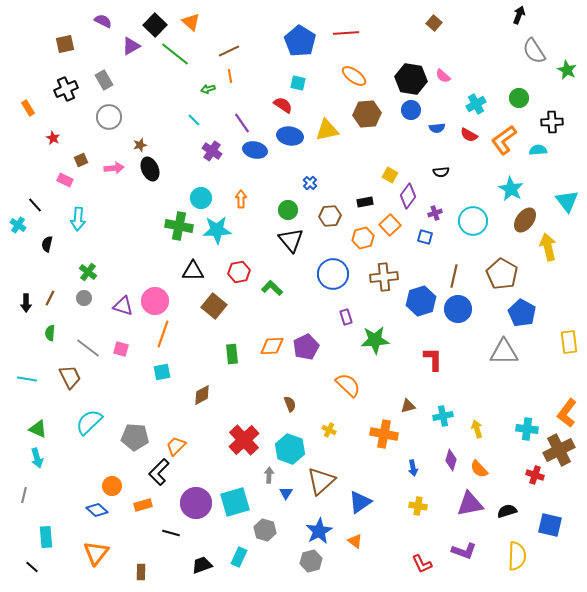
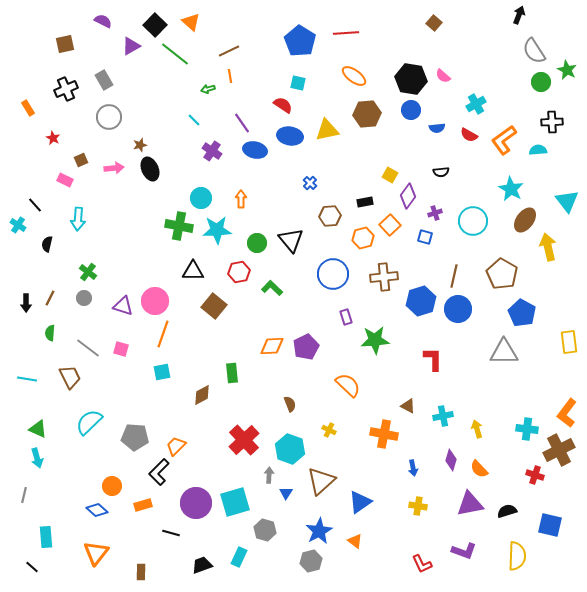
green circle at (519, 98): moved 22 px right, 16 px up
green circle at (288, 210): moved 31 px left, 33 px down
green rectangle at (232, 354): moved 19 px down
brown triangle at (408, 406): rotated 42 degrees clockwise
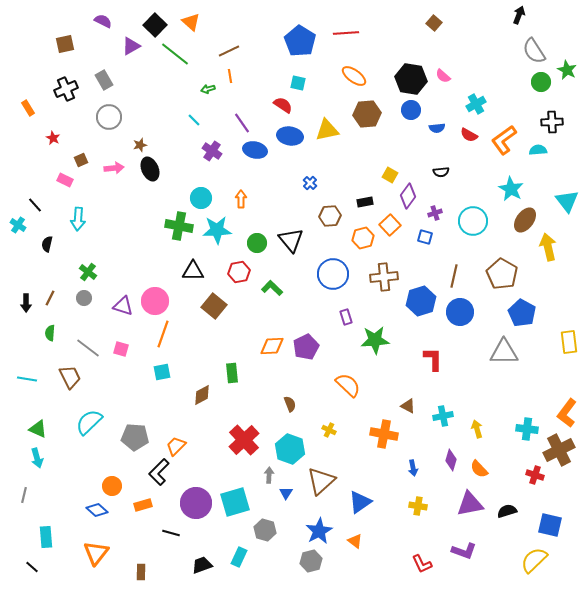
blue circle at (458, 309): moved 2 px right, 3 px down
yellow semicircle at (517, 556): moved 17 px right, 4 px down; rotated 136 degrees counterclockwise
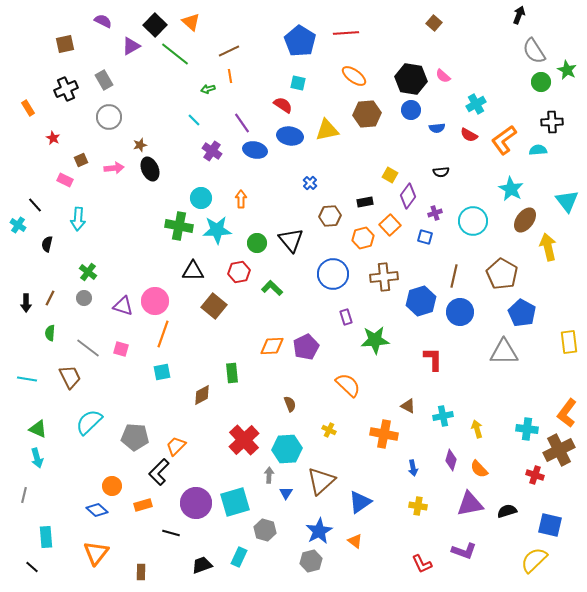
cyan hexagon at (290, 449): moved 3 px left; rotated 24 degrees counterclockwise
